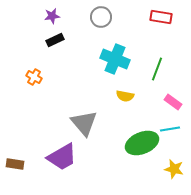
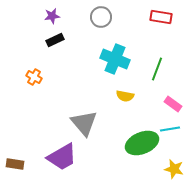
pink rectangle: moved 2 px down
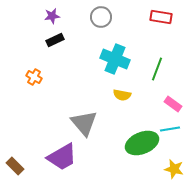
yellow semicircle: moved 3 px left, 1 px up
brown rectangle: moved 2 px down; rotated 36 degrees clockwise
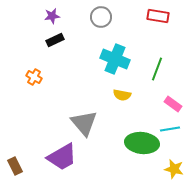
red rectangle: moved 3 px left, 1 px up
green ellipse: rotated 28 degrees clockwise
brown rectangle: rotated 18 degrees clockwise
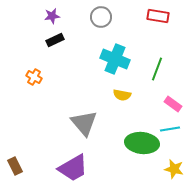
purple trapezoid: moved 11 px right, 11 px down
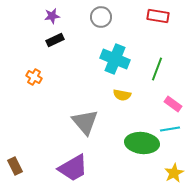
gray triangle: moved 1 px right, 1 px up
yellow star: moved 4 px down; rotated 30 degrees clockwise
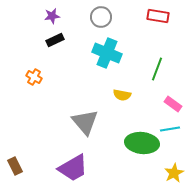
cyan cross: moved 8 px left, 6 px up
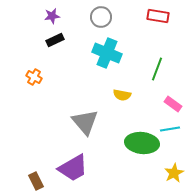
brown rectangle: moved 21 px right, 15 px down
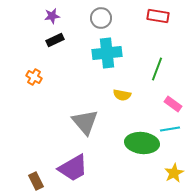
gray circle: moved 1 px down
cyan cross: rotated 28 degrees counterclockwise
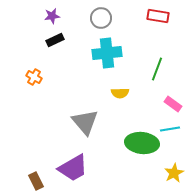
yellow semicircle: moved 2 px left, 2 px up; rotated 12 degrees counterclockwise
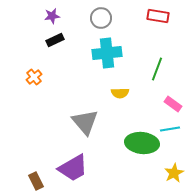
orange cross: rotated 21 degrees clockwise
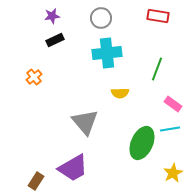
green ellipse: rotated 72 degrees counterclockwise
yellow star: moved 1 px left
brown rectangle: rotated 60 degrees clockwise
